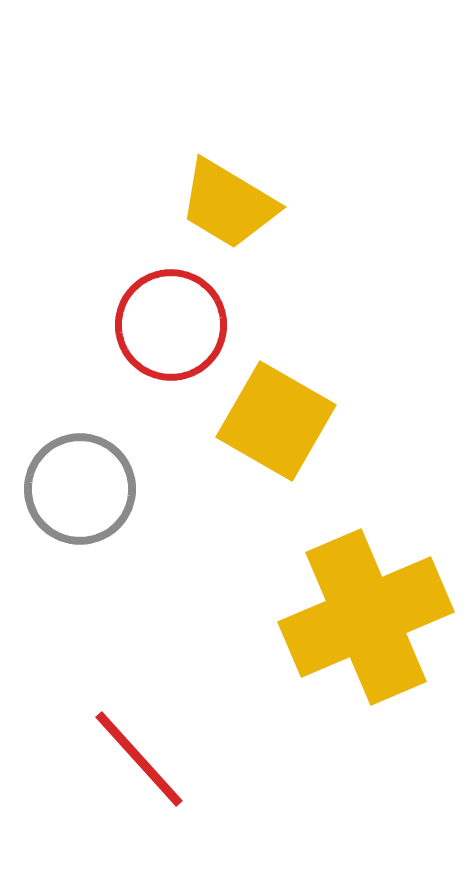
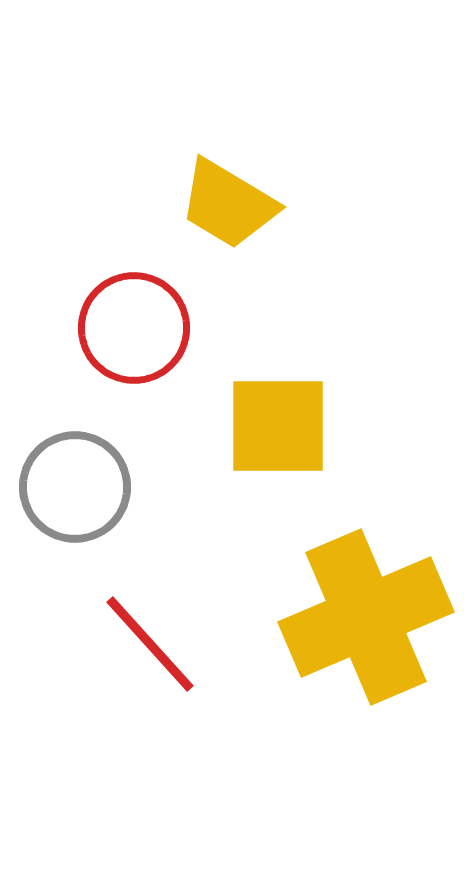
red circle: moved 37 px left, 3 px down
yellow square: moved 2 px right, 5 px down; rotated 30 degrees counterclockwise
gray circle: moved 5 px left, 2 px up
red line: moved 11 px right, 115 px up
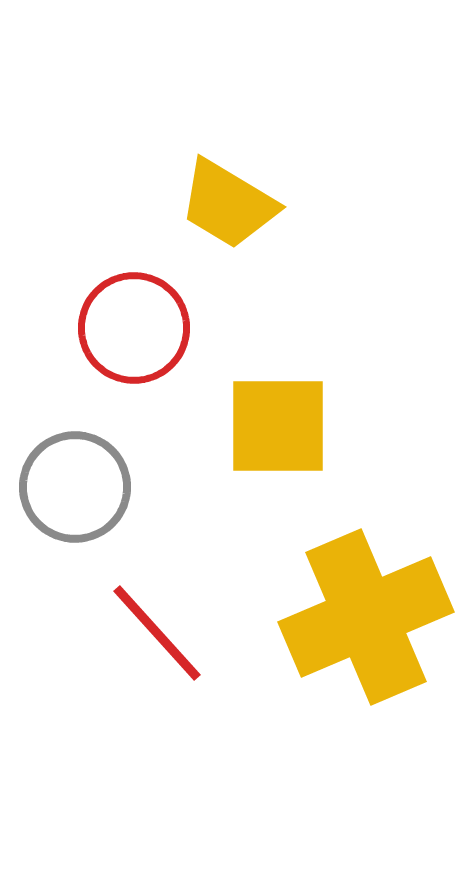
red line: moved 7 px right, 11 px up
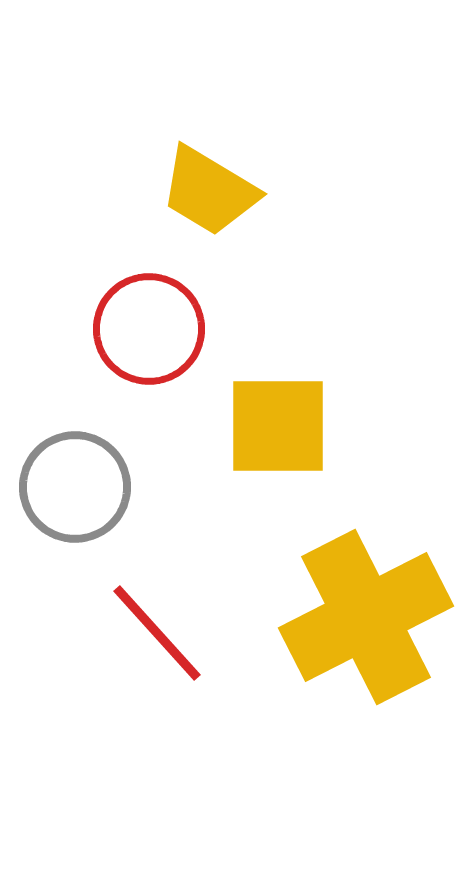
yellow trapezoid: moved 19 px left, 13 px up
red circle: moved 15 px right, 1 px down
yellow cross: rotated 4 degrees counterclockwise
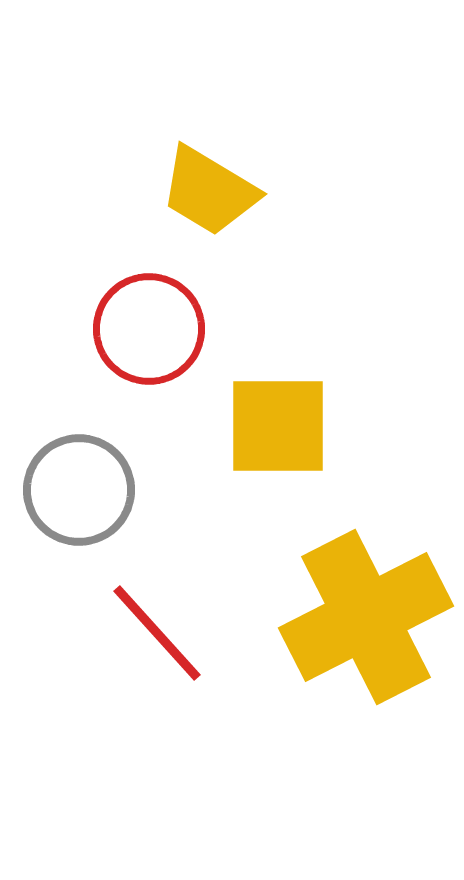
gray circle: moved 4 px right, 3 px down
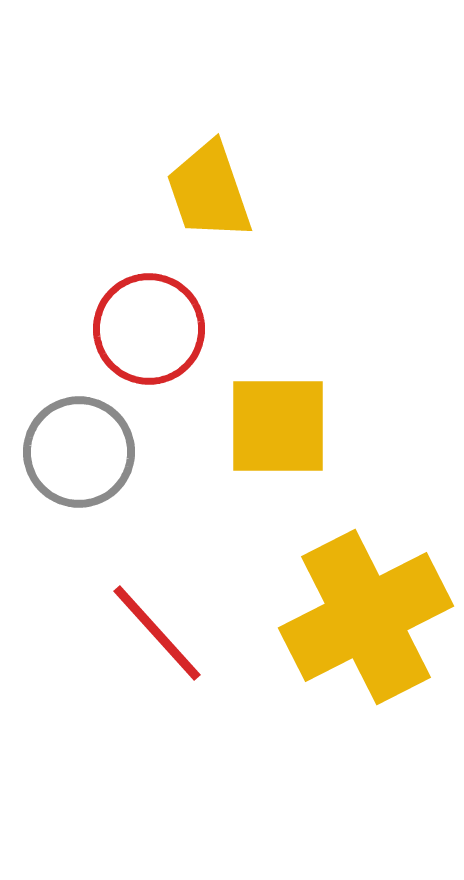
yellow trapezoid: rotated 40 degrees clockwise
gray circle: moved 38 px up
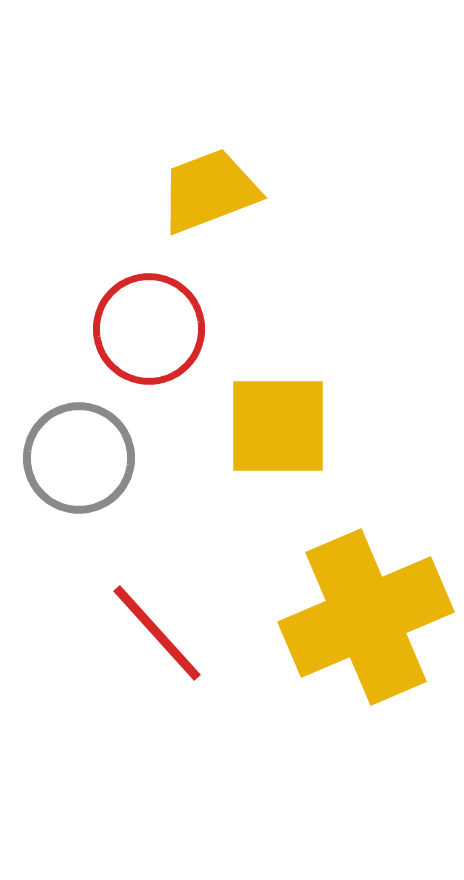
yellow trapezoid: rotated 88 degrees clockwise
gray circle: moved 6 px down
yellow cross: rotated 4 degrees clockwise
